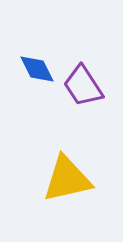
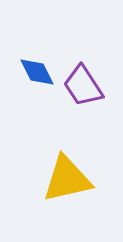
blue diamond: moved 3 px down
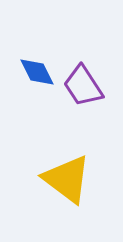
yellow triangle: rotated 50 degrees clockwise
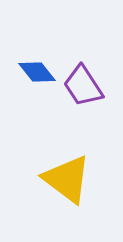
blue diamond: rotated 12 degrees counterclockwise
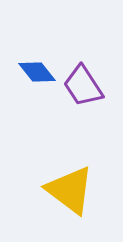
yellow triangle: moved 3 px right, 11 px down
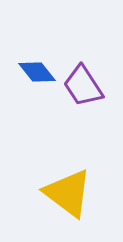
yellow triangle: moved 2 px left, 3 px down
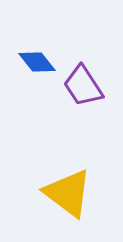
blue diamond: moved 10 px up
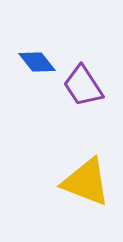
yellow triangle: moved 18 px right, 11 px up; rotated 16 degrees counterclockwise
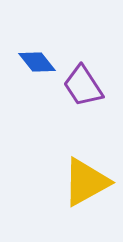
yellow triangle: rotated 50 degrees counterclockwise
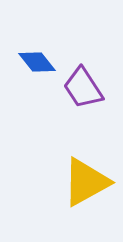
purple trapezoid: moved 2 px down
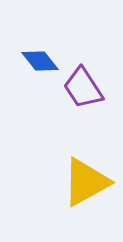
blue diamond: moved 3 px right, 1 px up
